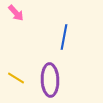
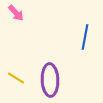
blue line: moved 21 px right
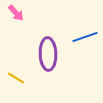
blue line: rotated 60 degrees clockwise
purple ellipse: moved 2 px left, 26 px up
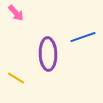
blue line: moved 2 px left
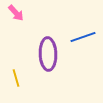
yellow line: rotated 42 degrees clockwise
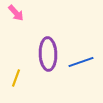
blue line: moved 2 px left, 25 px down
yellow line: rotated 36 degrees clockwise
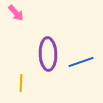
yellow line: moved 5 px right, 5 px down; rotated 18 degrees counterclockwise
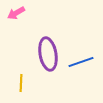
pink arrow: rotated 102 degrees clockwise
purple ellipse: rotated 8 degrees counterclockwise
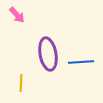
pink arrow: moved 1 px right, 2 px down; rotated 102 degrees counterclockwise
blue line: rotated 15 degrees clockwise
